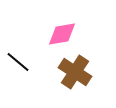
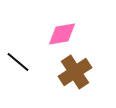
brown cross: rotated 24 degrees clockwise
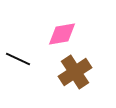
black line: moved 3 px up; rotated 15 degrees counterclockwise
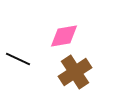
pink diamond: moved 2 px right, 2 px down
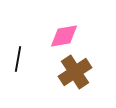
black line: rotated 75 degrees clockwise
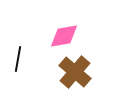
brown cross: rotated 16 degrees counterclockwise
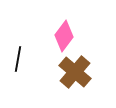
pink diamond: rotated 44 degrees counterclockwise
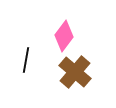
black line: moved 8 px right, 1 px down
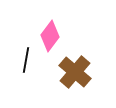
pink diamond: moved 14 px left
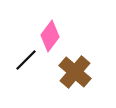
black line: rotated 35 degrees clockwise
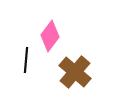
black line: rotated 40 degrees counterclockwise
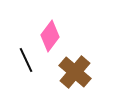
black line: rotated 30 degrees counterclockwise
